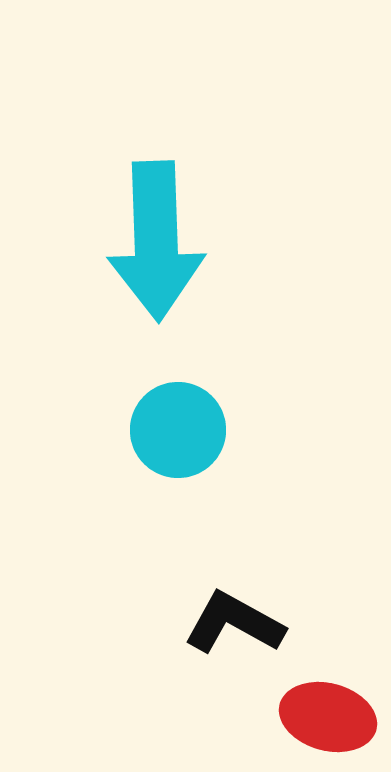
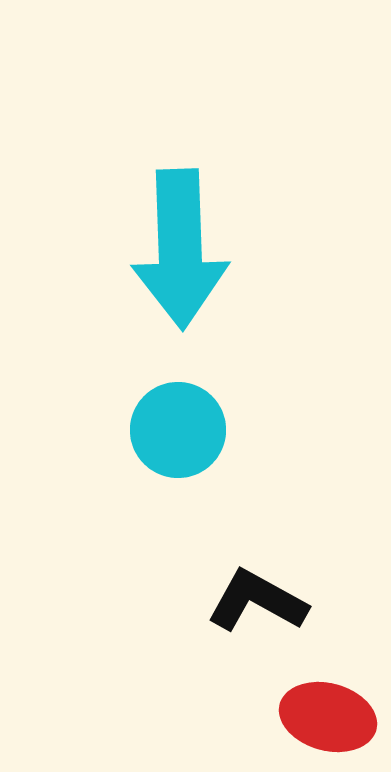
cyan arrow: moved 24 px right, 8 px down
black L-shape: moved 23 px right, 22 px up
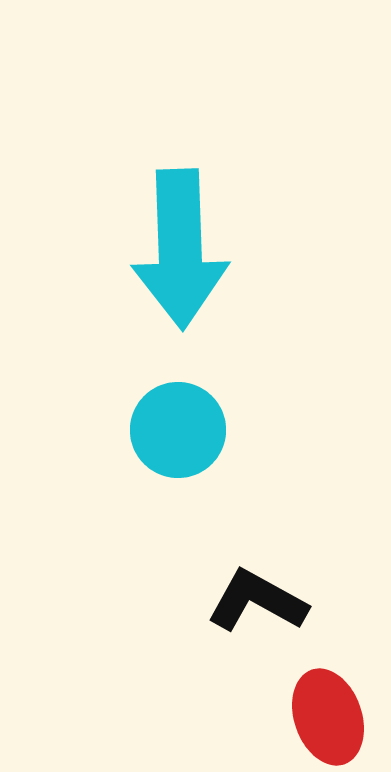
red ellipse: rotated 56 degrees clockwise
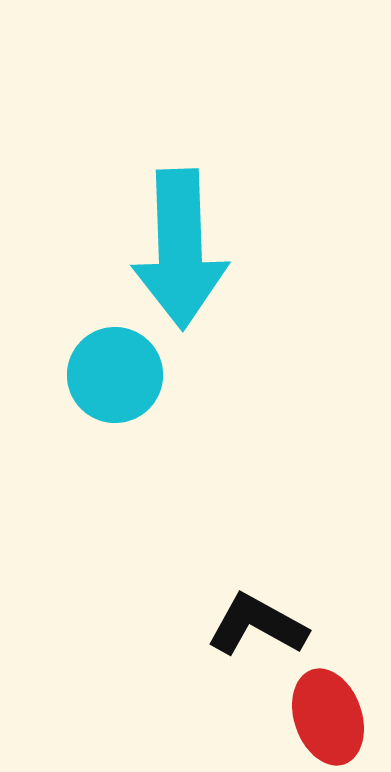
cyan circle: moved 63 px left, 55 px up
black L-shape: moved 24 px down
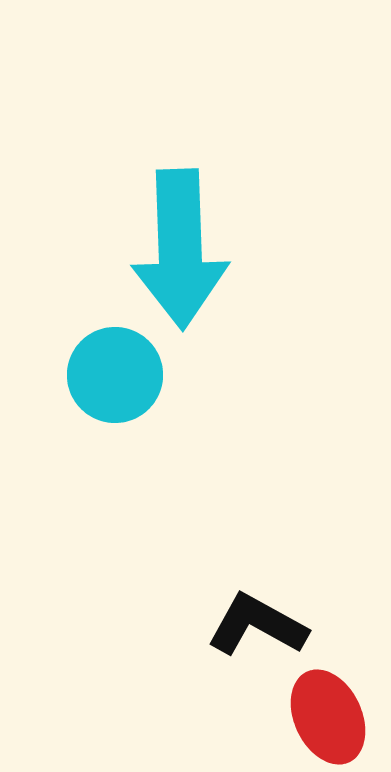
red ellipse: rotated 6 degrees counterclockwise
